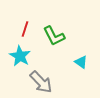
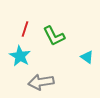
cyan triangle: moved 6 px right, 5 px up
gray arrow: rotated 125 degrees clockwise
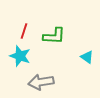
red line: moved 1 px left, 2 px down
green L-shape: rotated 60 degrees counterclockwise
cyan star: rotated 10 degrees counterclockwise
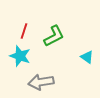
green L-shape: rotated 30 degrees counterclockwise
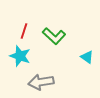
green L-shape: rotated 70 degrees clockwise
